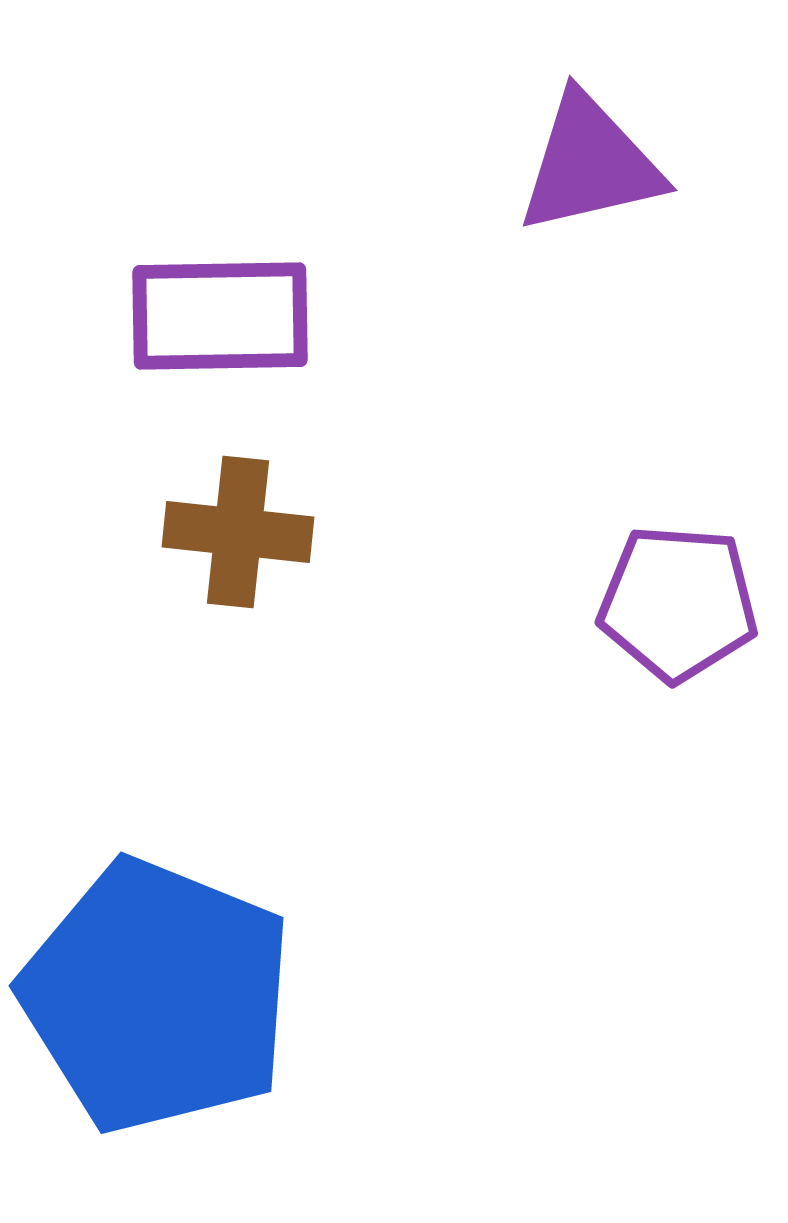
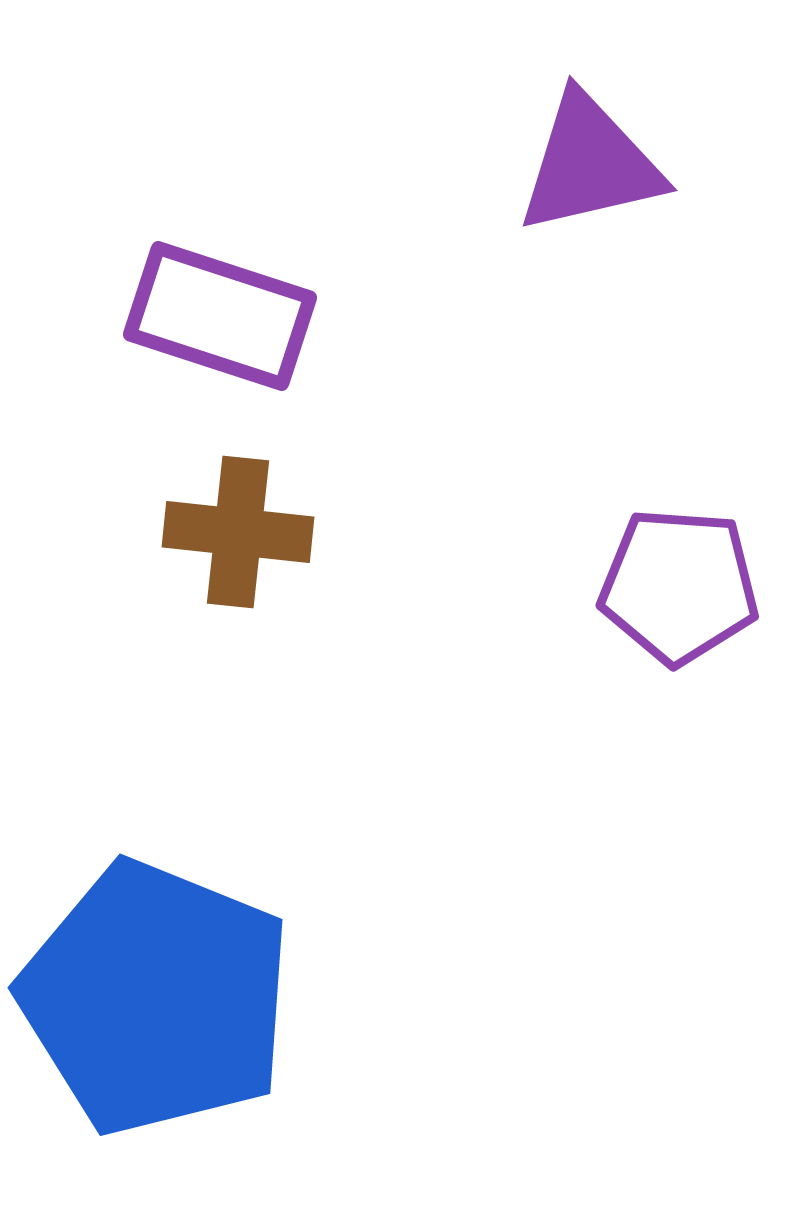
purple rectangle: rotated 19 degrees clockwise
purple pentagon: moved 1 px right, 17 px up
blue pentagon: moved 1 px left, 2 px down
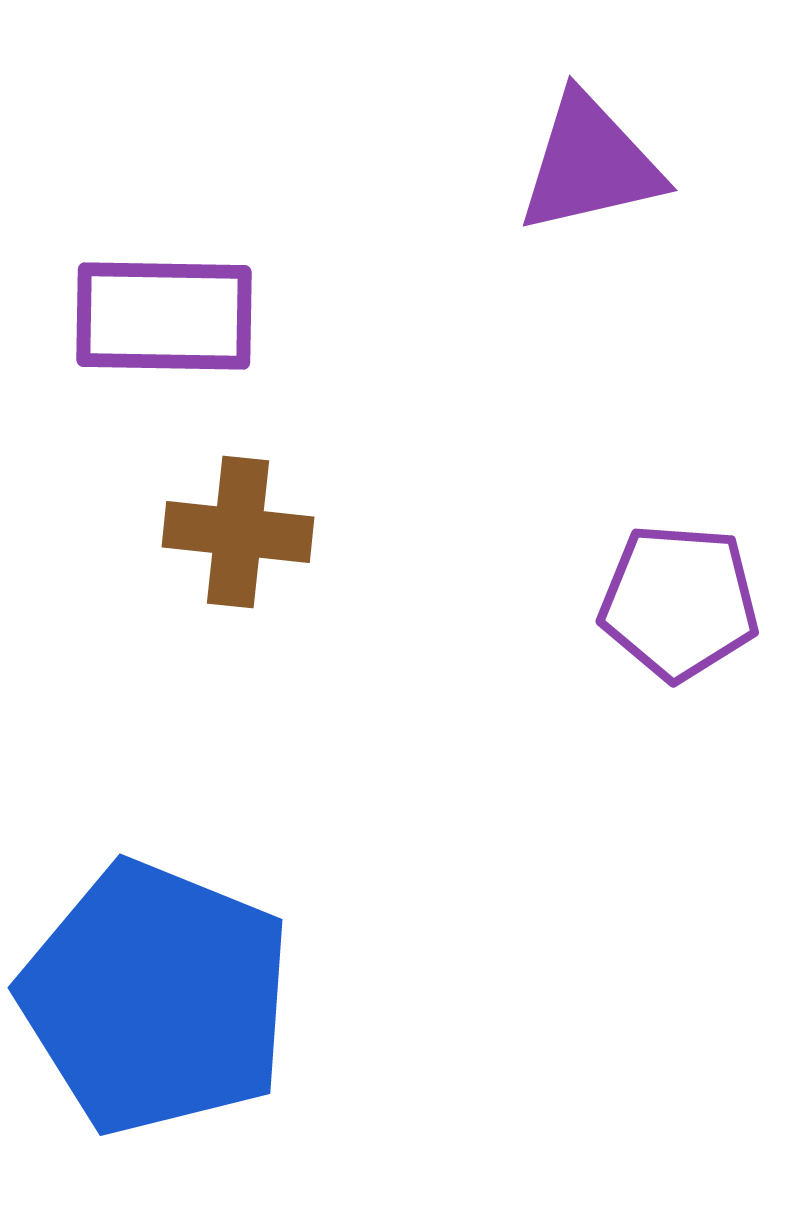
purple rectangle: moved 56 px left; rotated 17 degrees counterclockwise
purple pentagon: moved 16 px down
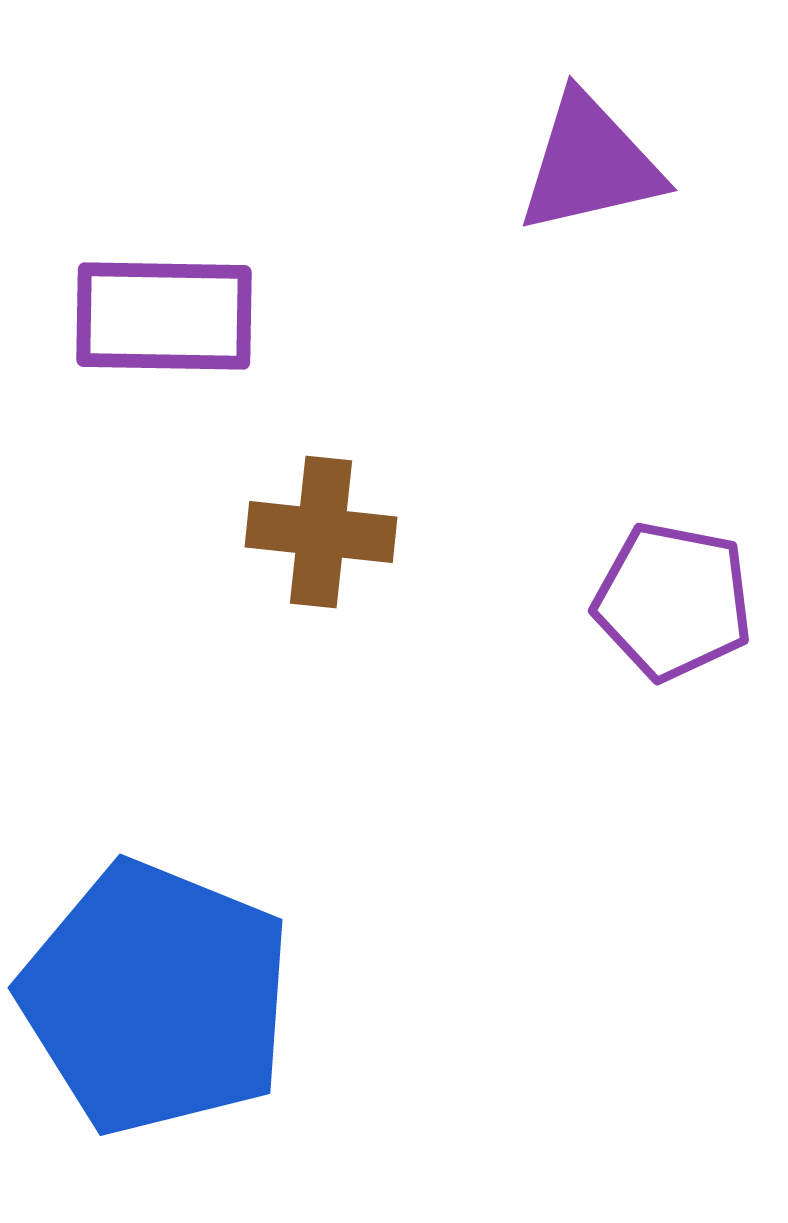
brown cross: moved 83 px right
purple pentagon: moved 6 px left, 1 px up; rotated 7 degrees clockwise
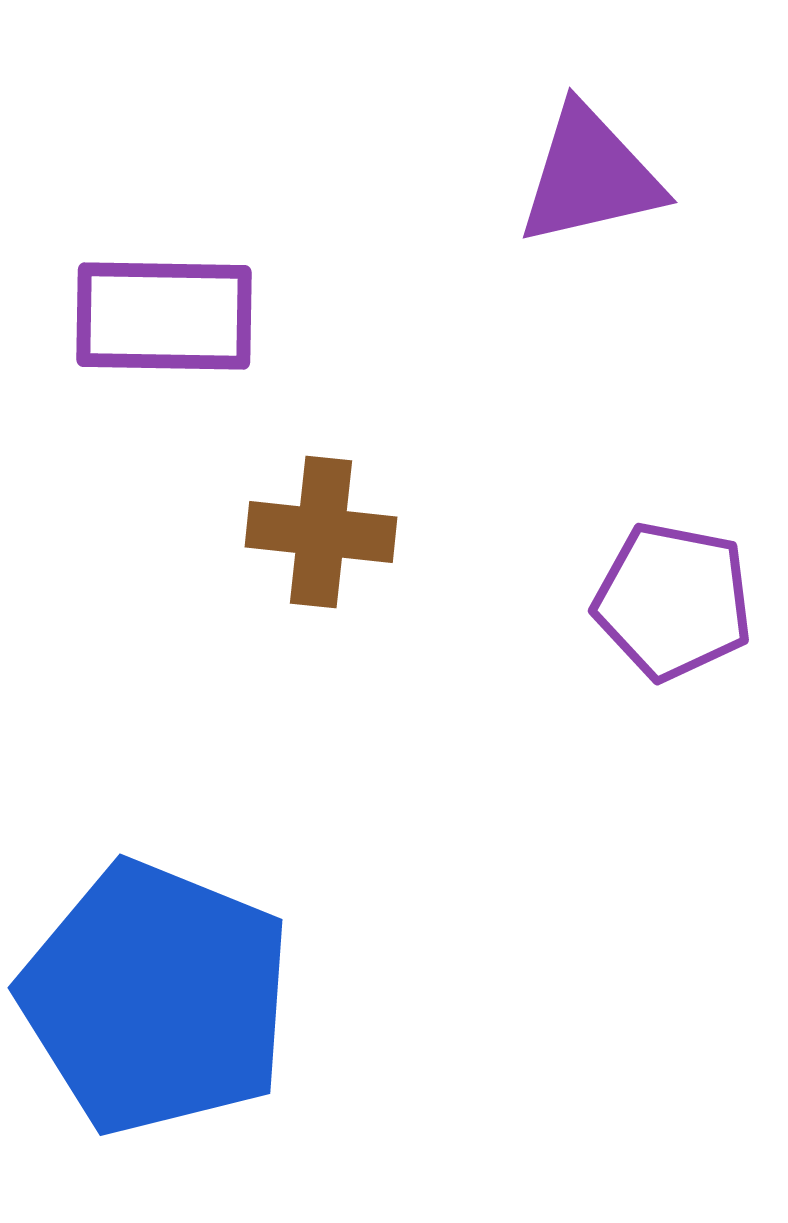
purple triangle: moved 12 px down
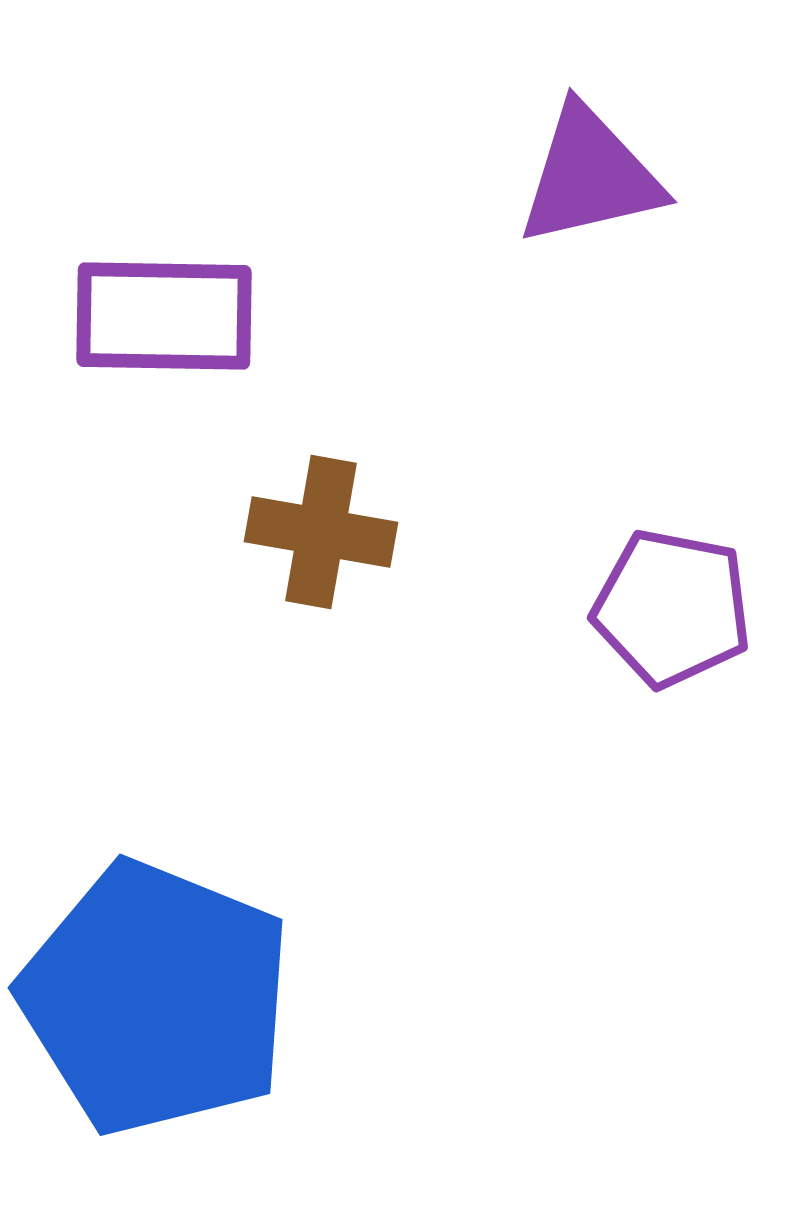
brown cross: rotated 4 degrees clockwise
purple pentagon: moved 1 px left, 7 px down
